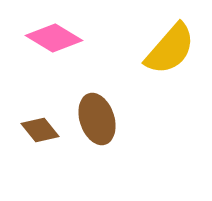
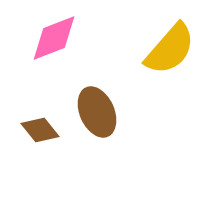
pink diamond: rotated 52 degrees counterclockwise
brown ellipse: moved 7 px up; rotated 6 degrees counterclockwise
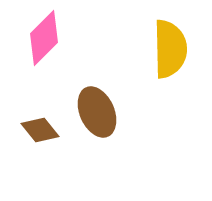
pink diamond: moved 10 px left; rotated 24 degrees counterclockwise
yellow semicircle: rotated 42 degrees counterclockwise
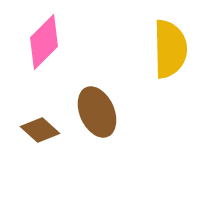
pink diamond: moved 4 px down
brown diamond: rotated 9 degrees counterclockwise
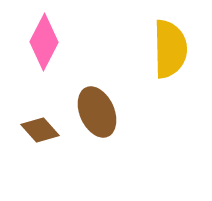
pink diamond: rotated 18 degrees counterclockwise
brown diamond: rotated 6 degrees clockwise
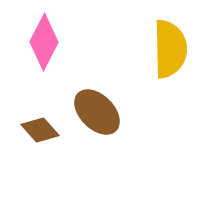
brown ellipse: rotated 21 degrees counterclockwise
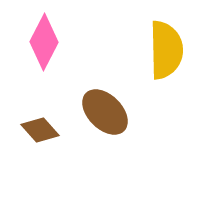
yellow semicircle: moved 4 px left, 1 px down
brown ellipse: moved 8 px right
